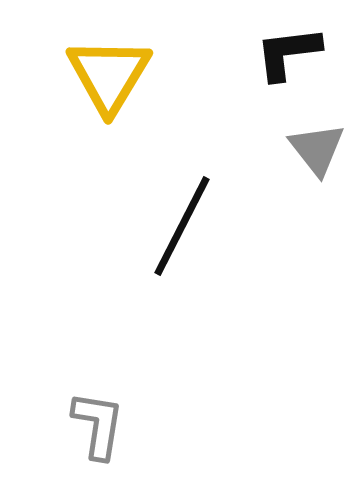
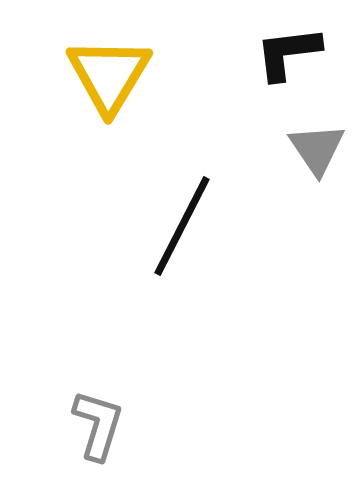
gray triangle: rotated 4 degrees clockwise
gray L-shape: rotated 8 degrees clockwise
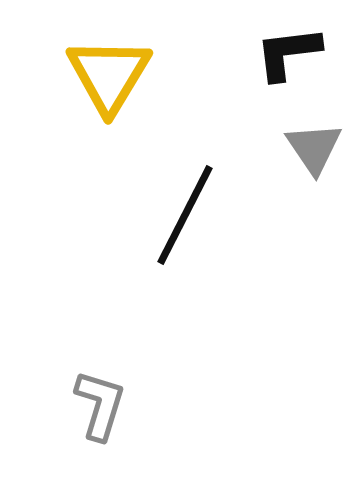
gray triangle: moved 3 px left, 1 px up
black line: moved 3 px right, 11 px up
gray L-shape: moved 2 px right, 20 px up
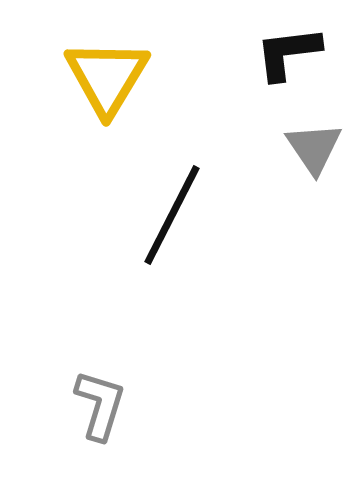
yellow triangle: moved 2 px left, 2 px down
black line: moved 13 px left
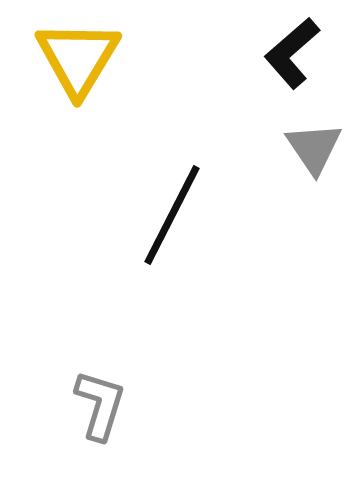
black L-shape: moved 4 px right; rotated 34 degrees counterclockwise
yellow triangle: moved 29 px left, 19 px up
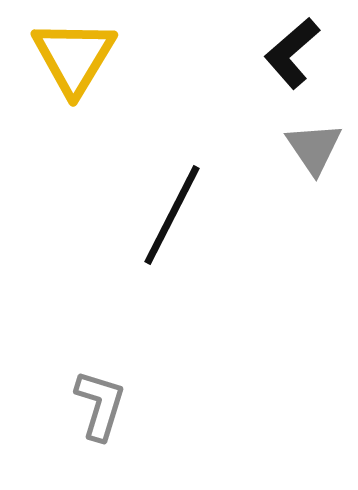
yellow triangle: moved 4 px left, 1 px up
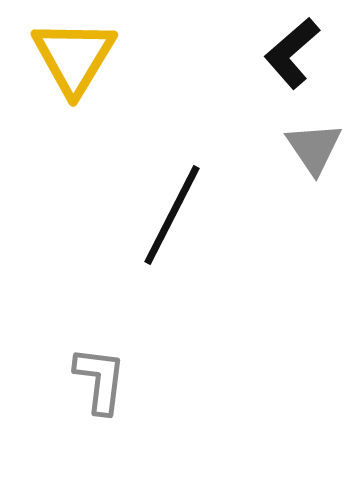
gray L-shape: moved 25 px up; rotated 10 degrees counterclockwise
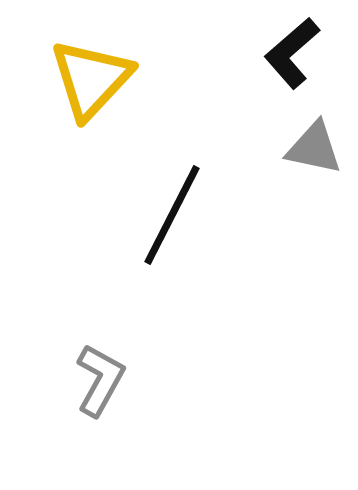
yellow triangle: moved 17 px right, 22 px down; rotated 12 degrees clockwise
gray triangle: rotated 44 degrees counterclockwise
gray L-shape: rotated 22 degrees clockwise
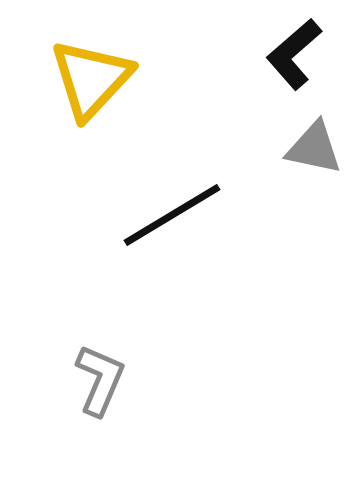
black L-shape: moved 2 px right, 1 px down
black line: rotated 32 degrees clockwise
gray L-shape: rotated 6 degrees counterclockwise
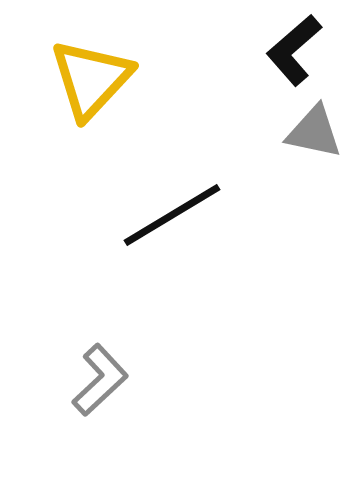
black L-shape: moved 4 px up
gray triangle: moved 16 px up
gray L-shape: rotated 24 degrees clockwise
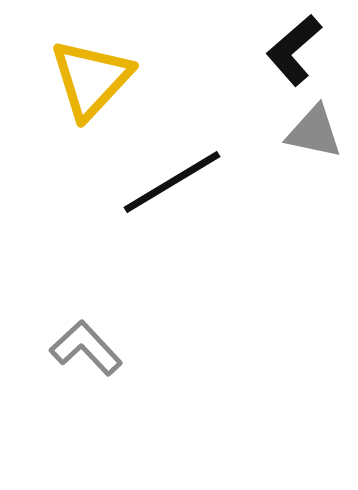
black line: moved 33 px up
gray L-shape: moved 14 px left, 32 px up; rotated 90 degrees counterclockwise
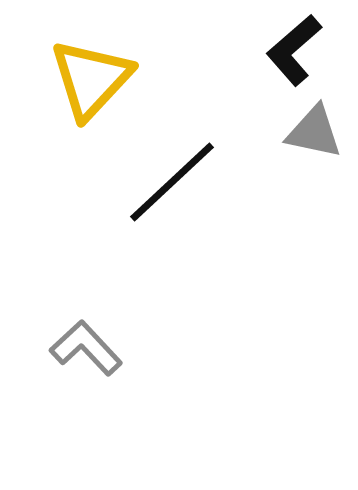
black line: rotated 12 degrees counterclockwise
